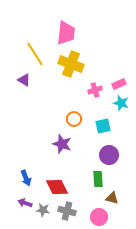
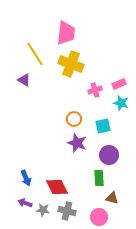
purple star: moved 15 px right, 1 px up
green rectangle: moved 1 px right, 1 px up
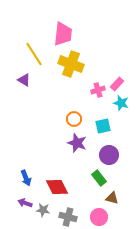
pink trapezoid: moved 3 px left, 1 px down
yellow line: moved 1 px left
pink rectangle: moved 2 px left; rotated 24 degrees counterclockwise
pink cross: moved 3 px right
green rectangle: rotated 35 degrees counterclockwise
gray cross: moved 1 px right, 6 px down
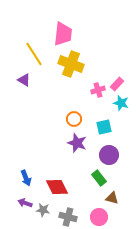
cyan square: moved 1 px right, 1 px down
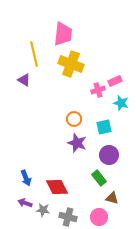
yellow line: rotated 20 degrees clockwise
pink rectangle: moved 2 px left, 3 px up; rotated 24 degrees clockwise
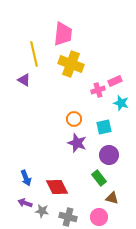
gray star: moved 1 px left, 1 px down
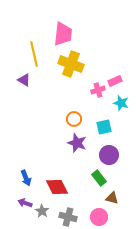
gray star: rotated 24 degrees clockwise
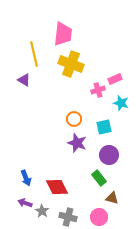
pink rectangle: moved 2 px up
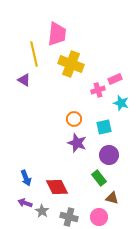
pink trapezoid: moved 6 px left
gray cross: moved 1 px right
